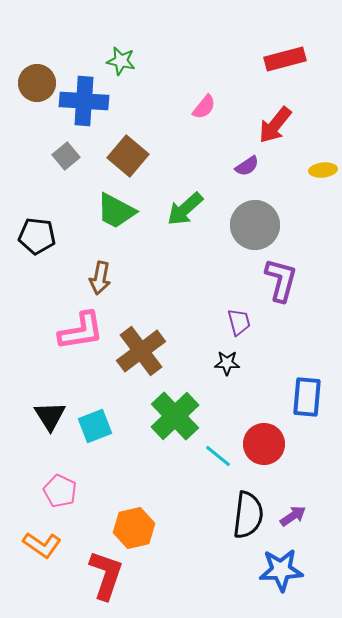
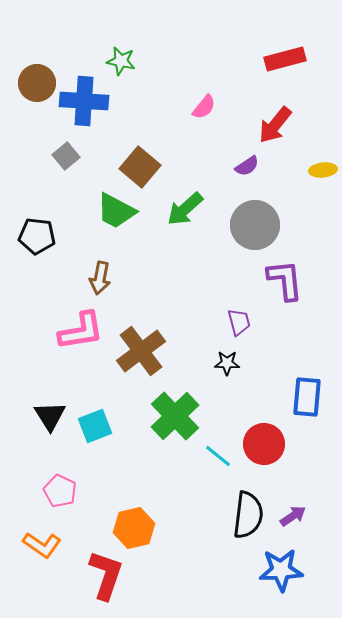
brown square: moved 12 px right, 11 px down
purple L-shape: moved 4 px right; rotated 21 degrees counterclockwise
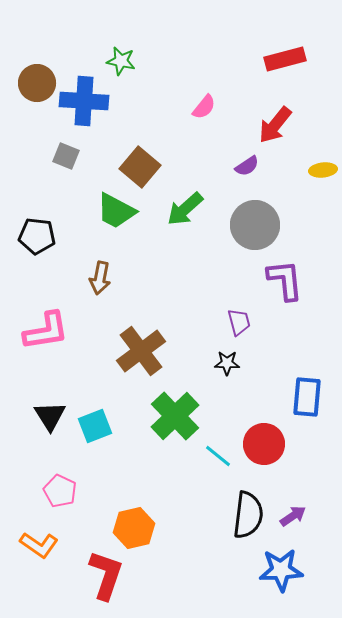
gray square: rotated 28 degrees counterclockwise
pink L-shape: moved 35 px left
orange L-shape: moved 3 px left
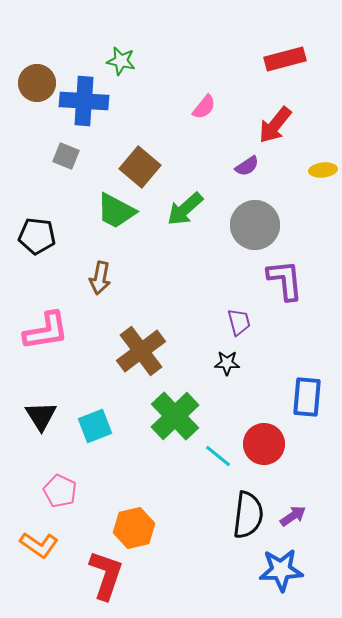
black triangle: moved 9 px left
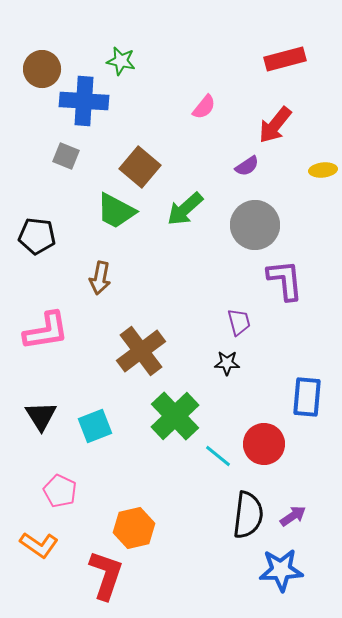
brown circle: moved 5 px right, 14 px up
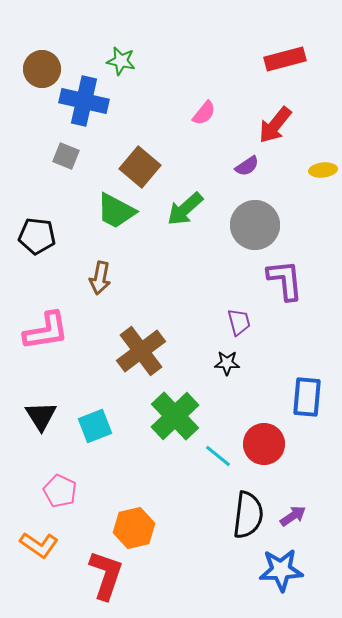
blue cross: rotated 9 degrees clockwise
pink semicircle: moved 6 px down
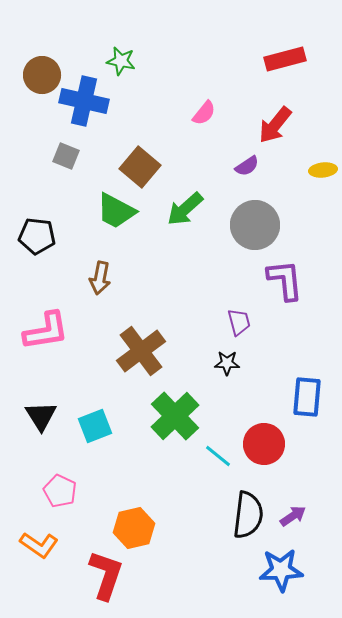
brown circle: moved 6 px down
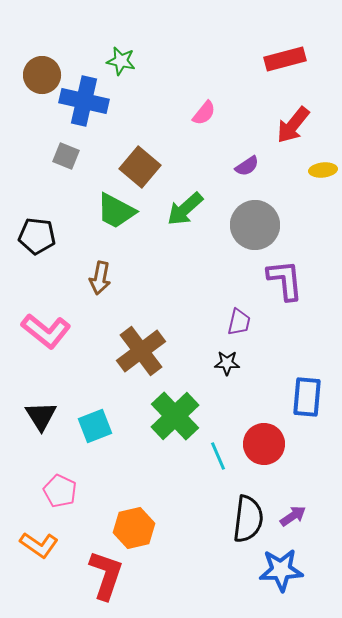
red arrow: moved 18 px right
purple trapezoid: rotated 28 degrees clockwise
pink L-shape: rotated 48 degrees clockwise
cyan line: rotated 28 degrees clockwise
black semicircle: moved 4 px down
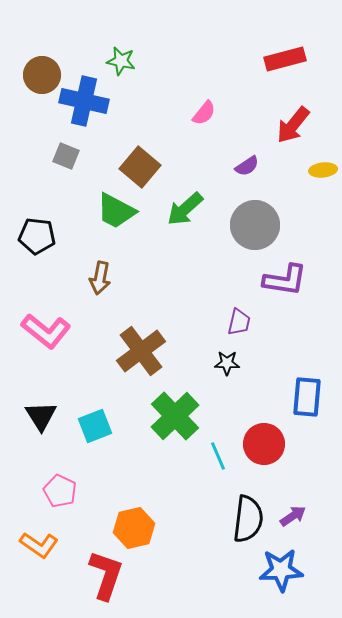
purple L-shape: rotated 105 degrees clockwise
